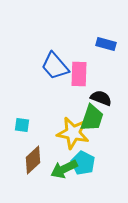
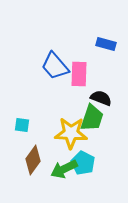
yellow star: moved 2 px left; rotated 8 degrees counterclockwise
brown diamond: rotated 12 degrees counterclockwise
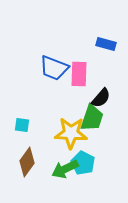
blue trapezoid: moved 1 px left, 2 px down; rotated 28 degrees counterclockwise
black semicircle: rotated 110 degrees clockwise
brown diamond: moved 6 px left, 2 px down
green arrow: moved 1 px right
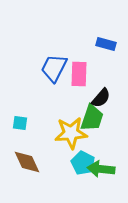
blue trapezoid: rotated 96 degrees clockwise
cyan square: moved 2 px left, 2 px up
yellow star: rotated 8 degrees counterclockwise
brown diamond: rotated 60 degrees counterclockwise
green arrow: moved 36 px right; rotated 32 degrees clockwise
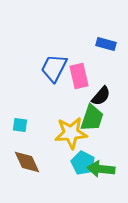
pink rectangle: moved 2 px down; rotated 15 degrees counterclockwise
black semicircle: moved 2 px up
cyan square: moved 2 px down
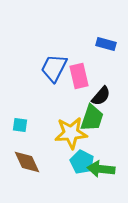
cyan pentagon: moved 1 px left, 1 px up
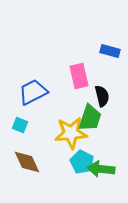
blue rectangle: moved 4 px right, 7 px down
blue trapezoid: moved 21 px left, 24 px down; rotated 36 degrees clockwise
black semicircle: moved 1 px right; rotated 55 degrees counterclockwise
green trapezoid: moved 2 px left
cyan square: rotated 14 degrees clockwise
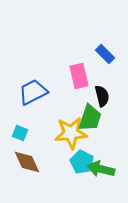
blue rectangle: moved 5 px left, 3 px down; rotated 30 degrees clockwise
cyan square: moved 8 px down
green arrow: rotated 8 degrees clockwise
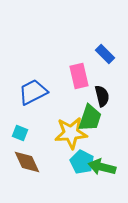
green arrow: moved 1 px right, 2 px up
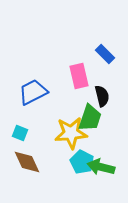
green arrow: moved 1 px left
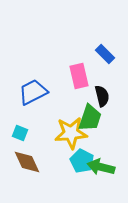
cyan pentagon: moved 1 px up
